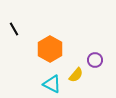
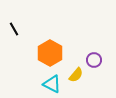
orange hexagon: moved 4 px down
purple circle: moved 1 px left
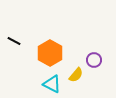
black line: moved 12 px down; rotated 32 degrees counterclockwise
